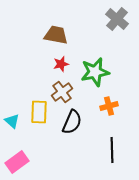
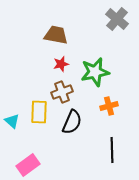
brown cross: rotated 15 degrees clockwise
pink rectangle: moved 11 px right, 3 px down
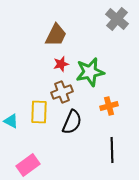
brown trapezoid: rotated 105 degrees clockwise
green star: moved 5 px left
cyan triangle: moved 1 px left; rotated 14 degrees counterclockwise
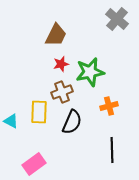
pink rectangle: moved 6 px right, 1 px up
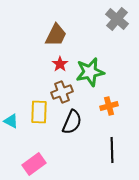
red star: moved 1 px left; rotated 21 degrees counterclockwise
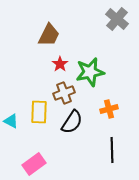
brown trapezoid: moved 7 px left
brown cross: moved 2 px right, 1 px down
orange cross: moved 3 px down
black semicircle: rotated 10 degrees clockwise
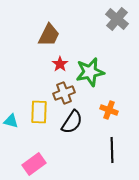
orange cross: moved 1 px down; rotated 36 degrees clockwise
cyan triangle: rotated 14 degrees counterclockwise
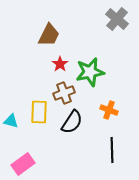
pink rectangle: moved 11 px left
